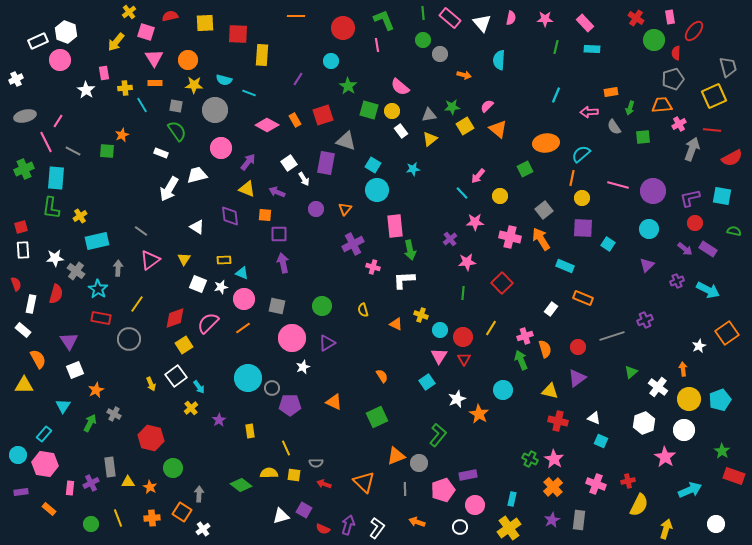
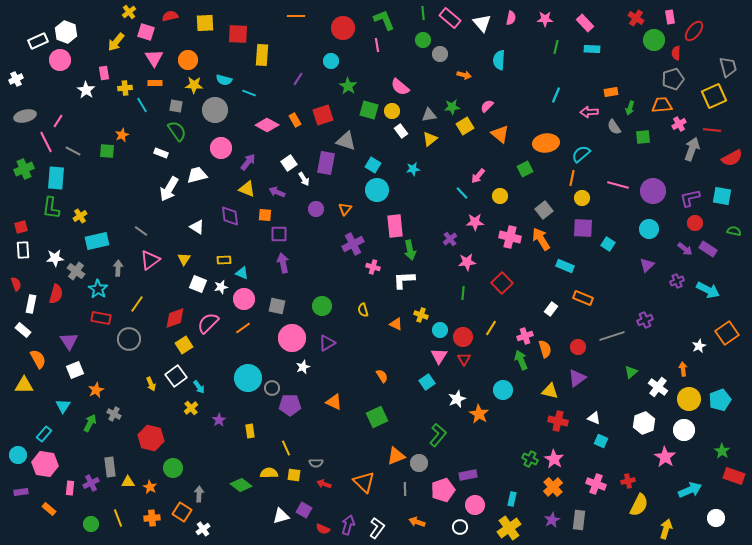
orange triangle at (498, 129): moved 2 px right, 5 px down
white circle at (716, 524): moved 6 px up
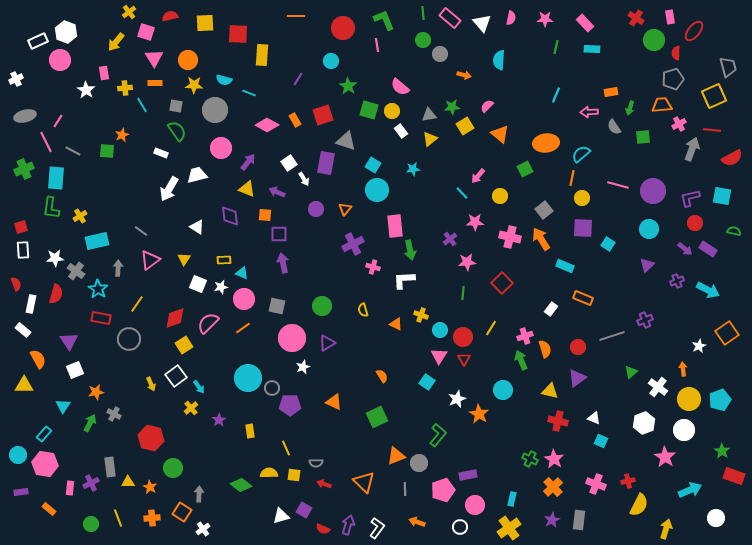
cyan square at (427, 382): rotated 21 degrees counterclockwise
orange star at (96, 390): moved 2 px down; rotated 14 degrees clockwise
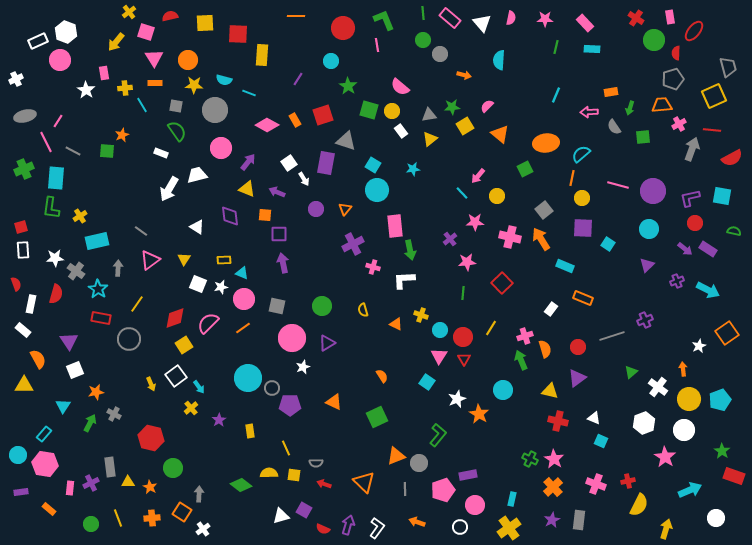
yellow circle at (500, 196): moved 3 px left
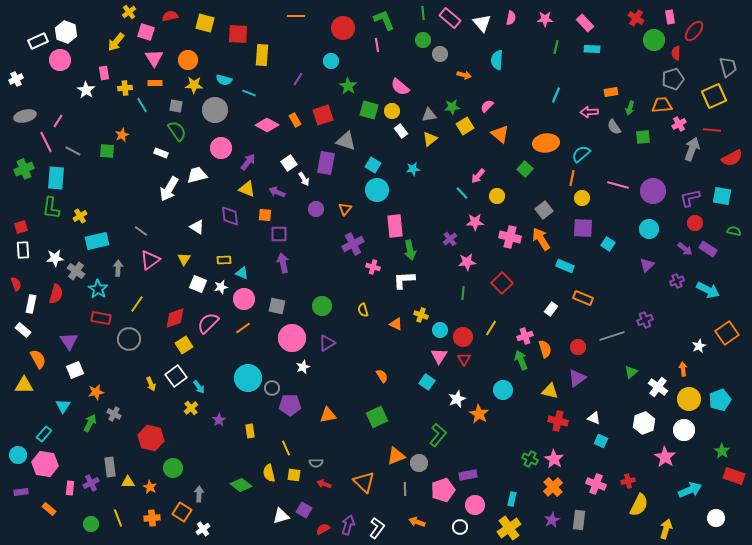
yellow square at (205, 23): rotated 18 degrees clockwise
cyan semicircle at (499, 60): moved 2 px left
green square at (525, 169): rotated 21 degrees counterclockwise
orange triangle at (334, 402): moved 6 px left, 13 px down; rotated 36 degrees counterclockwise
yellow semicircle at (269, 473): rotated 102 degrees counterclockwise
red semicircle at (323, 529): rotated 128 degrees clockwise
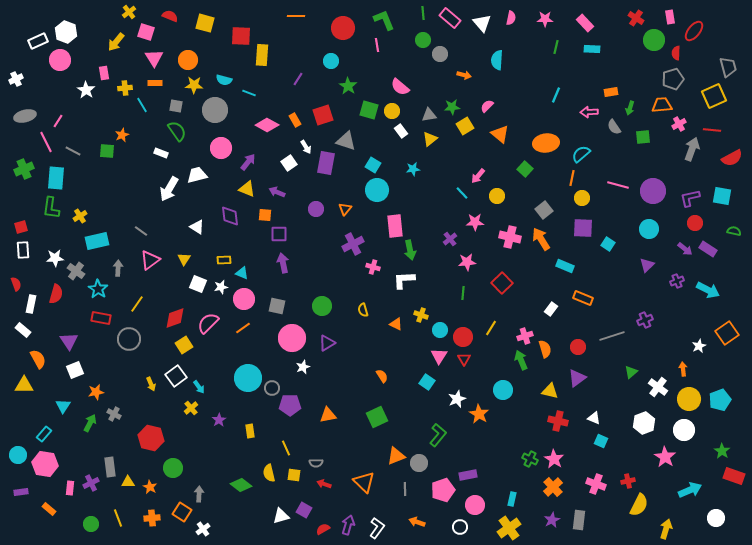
red semicircle at (170, 16): rotated 35 degrees clockwise
red square at (238, 34): moved 3 px right, 2 px down
white arrow at (304, 179): moved 2 px right, 32 px up
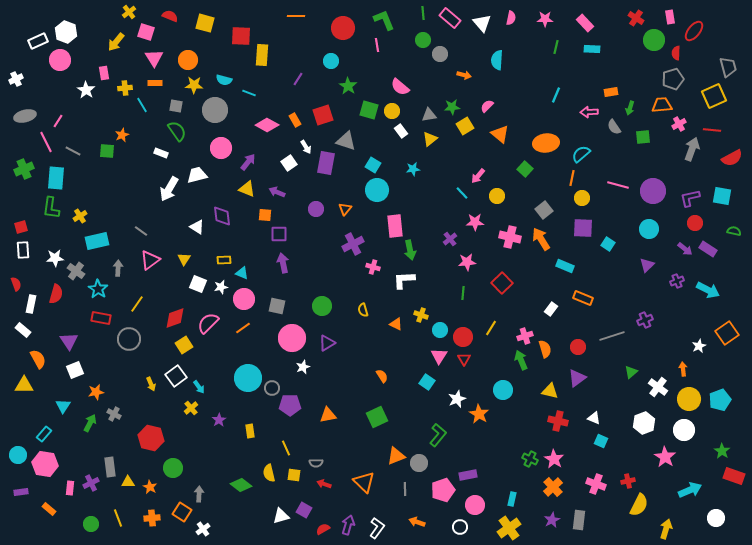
purple diamond at (230, 216): moved 8 px left
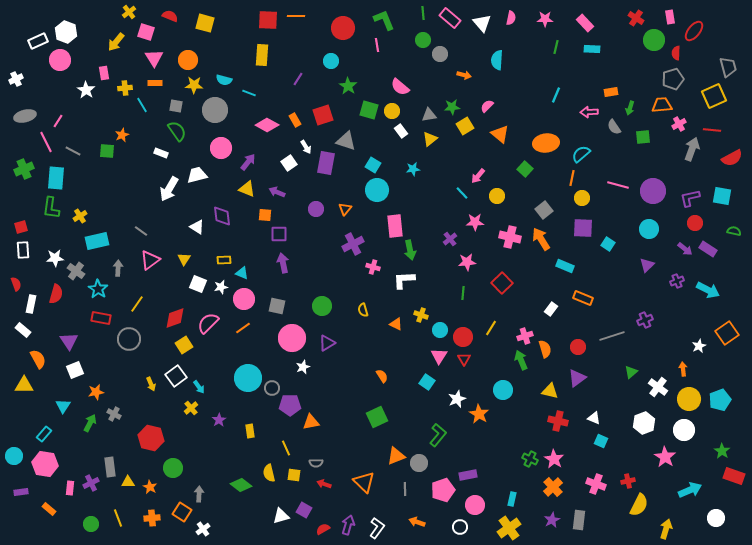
red square at (241, 36): moved 27 px right, 16 px up
orange triangle at (328, 415): moved 17 px left, 7 px down
cyan circle at (18, 455): moved 4 px left, 1 px down
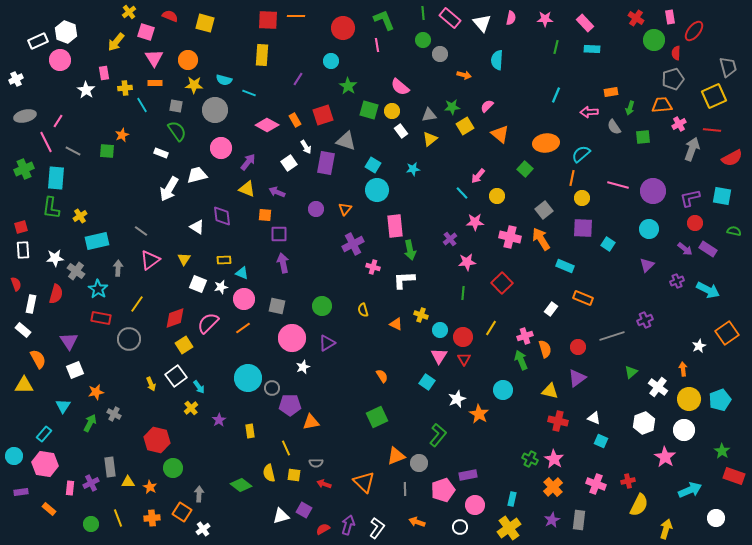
red hexagon at (151, 438): moved 6 px right, 2 px down
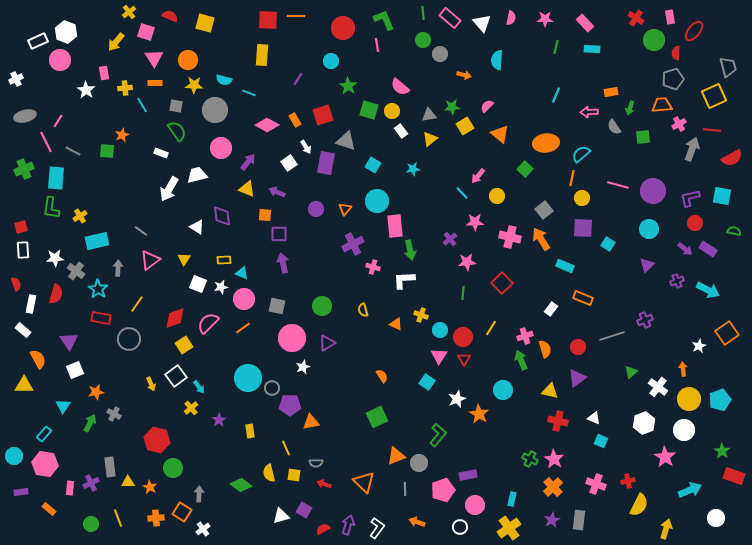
cyan circle at (377, 190): moved 11 px down
orange cross at (152, 518): moved 4 px right
